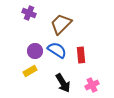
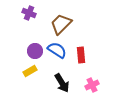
black arrow: moved 1 px left
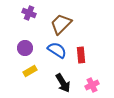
purple circle: moved 10 px left, 3 px up
black arrow: moved 1 px right
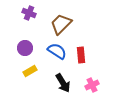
blue semicircle: moved 1 px down
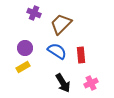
purple cross: moved 5 px right
yellow rectangle: moved 7 px left, 4 px up
pink cross: moved 1 px left, 2 px up
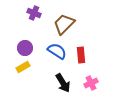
brown trapezoid: moved 3 px right
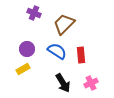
purple circle: moved 2 px right, 1 px down
yellow rectangle: moved 2 px down
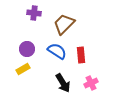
purple cross: rotated 16 degrees counterclockwise
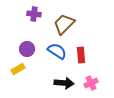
purple cross: moved 1 px down
yellow rectangle: moved 5 px left
black arrow: moved 1 px right; rotated 54 degrees counterclockwise
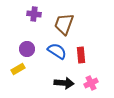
brown trapezoid: rotated 25 degrees counterclockwise
